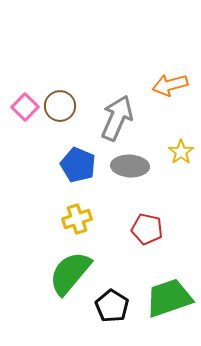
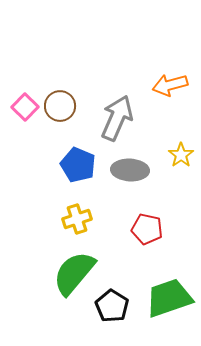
yellow star: moved 3 px down
gray ellipse: moved 4 px down
green semicircle: moved 4 px right
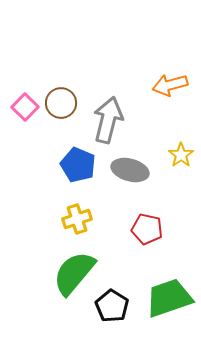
brown circle: moved 1 px right, 3 px up
gray arrow: moved 9 px left, 2 px down; rotated 9 degrees counterclockwise
gray ellipse: rotated 12 degrees clockwise
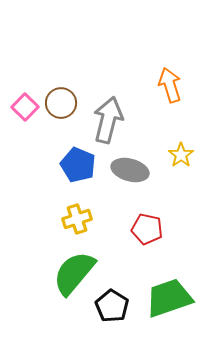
orange arrow: rotated 88 degrees clockwise
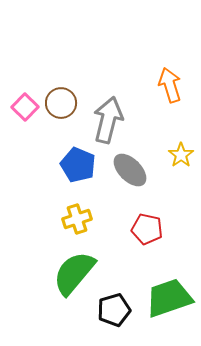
gray ellipse: rotated 30 degrees clockwise
black pentagon: moved 2 px right, 4 px down; rotated 24 degrees clockwise
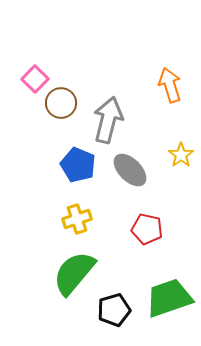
pink square: moved 10 px right, 28 px up
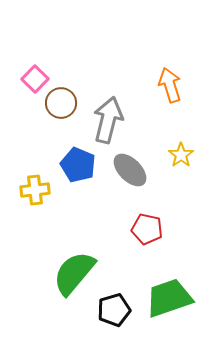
yellow cross: moved 42 px left, 29 px up; rotated 12 degrees clockwise
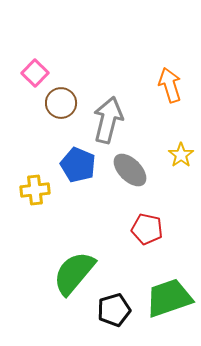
pink square: moved 6 px up
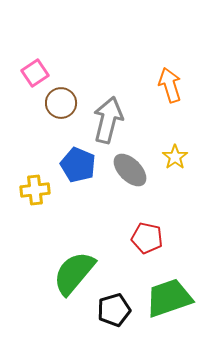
pink square: rotated 12 degrees clockwise
yellow star: moved 6 px left, 2 px down
red pentagon: moved 9 px down
